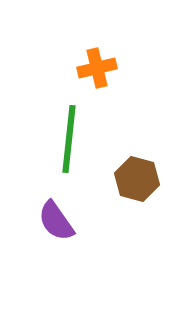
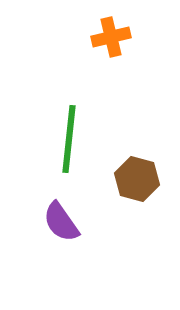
orange cross: moved 14 px right, 31 px up
purple semicircle: moved 5 px right, 1 px down
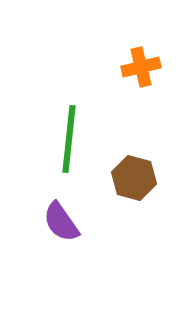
orange cross: moved 30 px right, 30 px down
brown hexagon: moved 3 px left, 1 px up
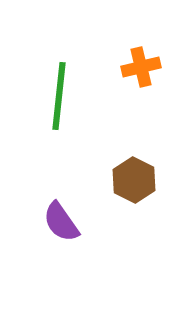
green line: moved 10 px left, 43 px up
brown hexagon: moved 2 px down; rotated 12 degrees clockwise
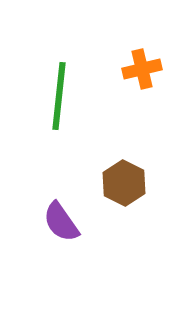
orange cross: moved 1 px right, 2 px down
brown hexagon: moved 10 px left, 3 px down
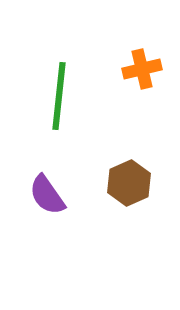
brown hexagon: moved 5 px right; rotated 9 degrees clockwise
purple semicircle: moved 14 px left, 27 px up
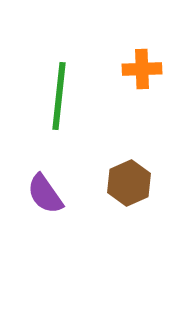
orange cross: rotated 12 degrees clockwise
purple semicircle: moved 2 px left, 1 px up
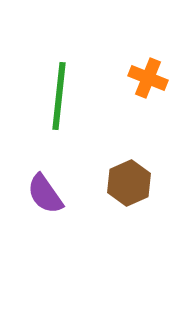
orange cross: moved 6 px right, 9 px down; rotated 24 degrees clockwise
